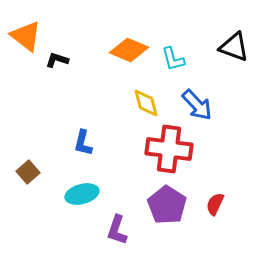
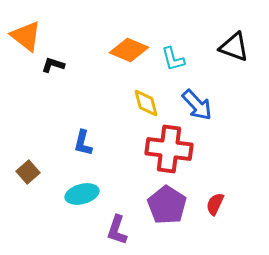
black L-shape: moved 4 px left, 5 px down
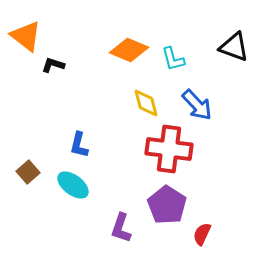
blue L-shape: moved 4 px left, 2 px down
cyan ellipse: moved 9 px left, 9 px up; rotated 52 degrees clockwise
red semicircle: moved 13 px left, 30 px down
purple L-shape: moved 4 px right, 2 px up
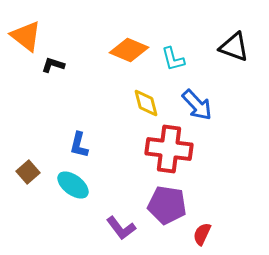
purple pentagon: rotated 24 degrees counterclockwise
purple L-shape: rotated 56 degrees counterclockwise
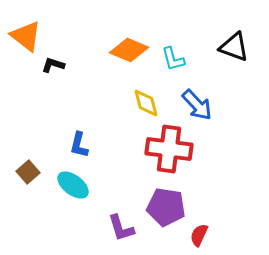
purple pentagon: moved 1 px left, 2 px down
purple L-shape: rotated 20 degrees clockwise
red semicircle: moved 3 px left, 1 px down
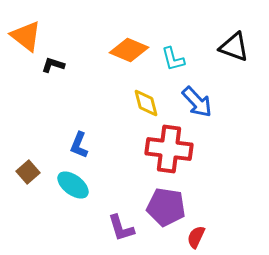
blue arrow: moved 3 px up
blue L-shape: rotated 8 degrees clockwise
red semicircle: moved 3 px left, 2 px down
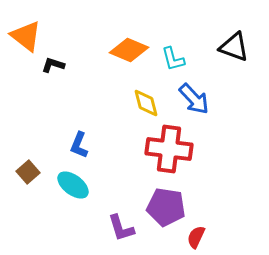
blue arrow: moved 3 px left, 3 px up
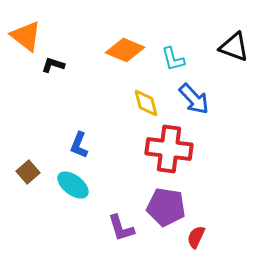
orange diamond: moved 4 px left
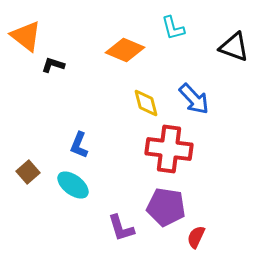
cyan L-shape: moved 31 px up
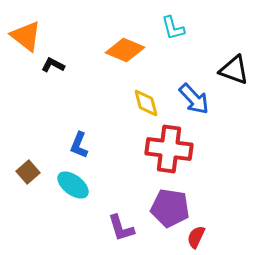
black triangle: moved 23 px down
black L-shape: rotated 10 degrees clockwise
purple pentagon: moved 4 px right, 1 px down
